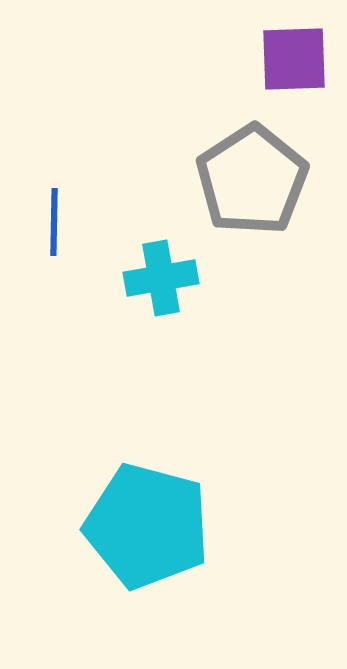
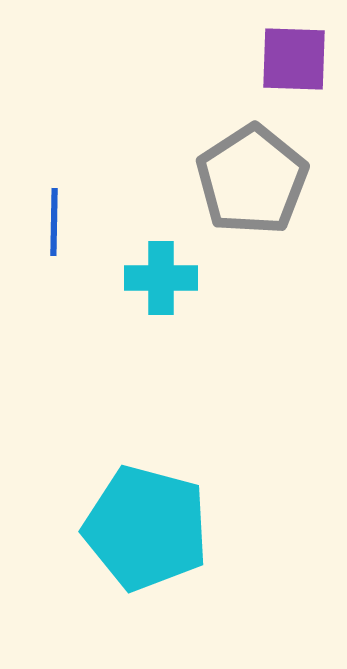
purple square: rotated 4 degrees clockwise
cyan cross: rotated 10 degrees clockwise
cyan pentagon: moved 1 px left, 2 px down
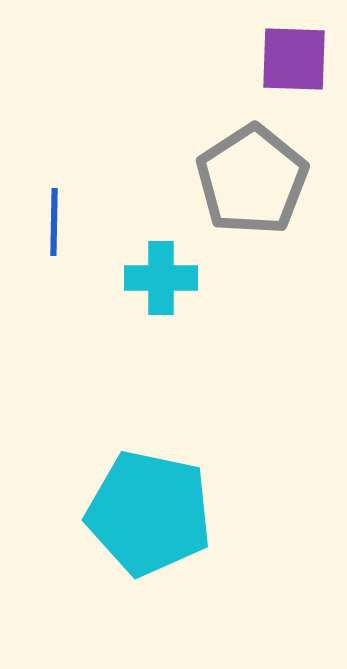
cyan pentagon: moved 3 px right, 15 px up; rotated 3 degrees counterclockwise
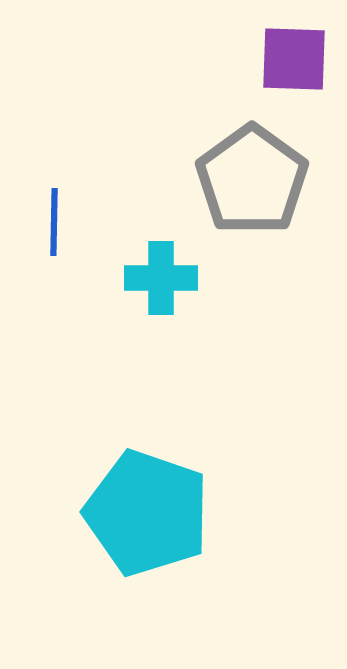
gray pentagon: rotated 3 degrees counterclockwise
cyan pentagon: moved 2 px left; rotated 7 degrees clockwise
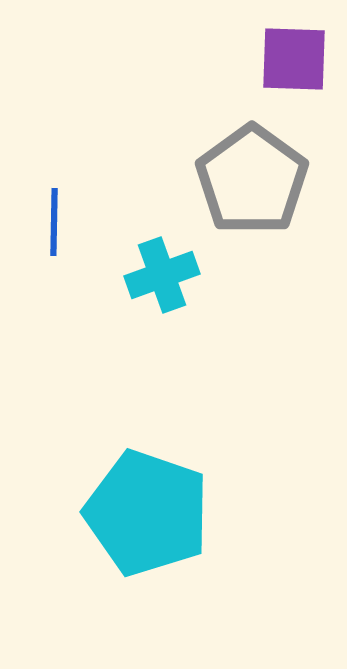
cyan cross: moved 1 px right, 3 px up; rotated 20 degrees counterclockwise
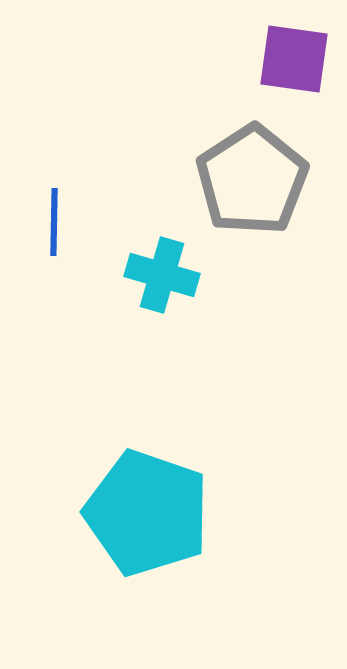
purple square: rotated 6 degrees clockwise
gray pentagon: rotated 3 degrees clockwise
cyan cross: rotated 36 degrees clockwise
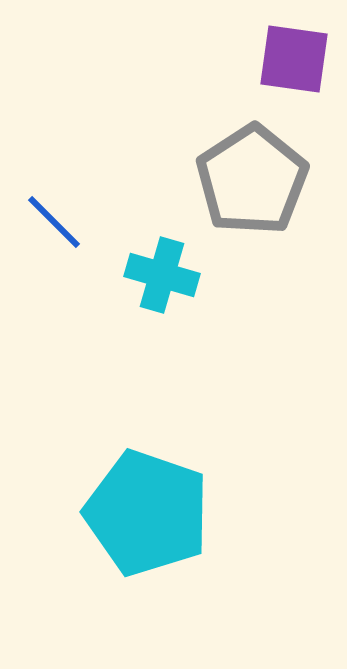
blue line: rotated 46 degrees counterclockwise
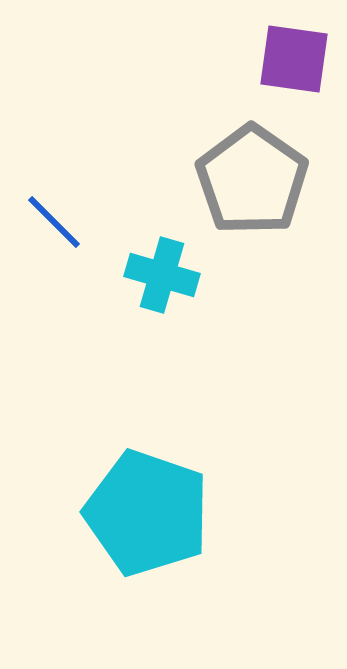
gray pentagon: rotated 4 degrees counterclockwise
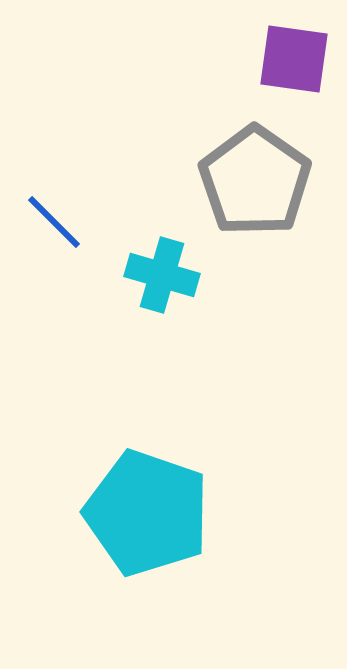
gray pentagon: moved 3 px right, 1 px down
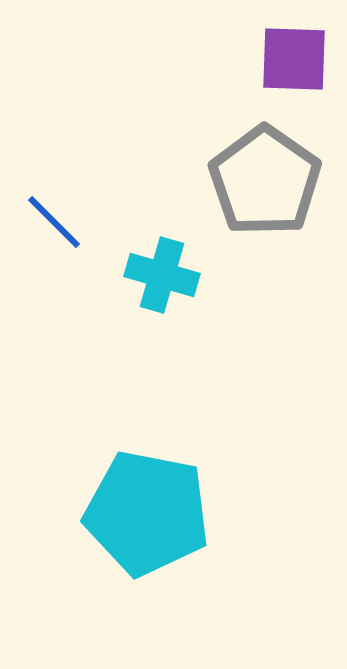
purple square: rotated 6 degrees counterclockwise
gray pentagon: moved 10 px right
cyan pentagon: rotated 8 degrees counterclockwise
